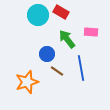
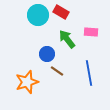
blue line: moved 8 px right, 5 px down
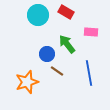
red rectangle: moved 5 px right
green arrow: moved 5 px down
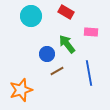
cyan circle: moved 7 px left, 1 px down
brown line: rotated 64 degrees counterclockwise
orange star: moved 6 px left, 8 px down
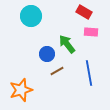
red rectangle: moved 18 px right
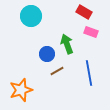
pink rectangle: rotated 16 degrees clockwise
green arrow: rotated 18 degrees clockwise
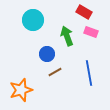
cyan circle: moved 2 px right, 4 px down
green arrow: moved 8 px up
brown line: moved 2 px left, 1 px down
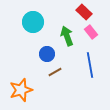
red rectangle: rotated 14 degrees clockwise
cyan circle: moved 2 px down
pink rectangle: rotated 32 degrees clockwise
blue line: moved 1 px right, 8 px up
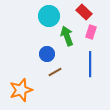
cyan circle: moved 16 px right, 6 px up
pink rectangle: rotated 56 degrees clockwise
blue line: moved 1 px up; rotated 10 degrees clockwise
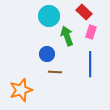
brown line: rotated 32 degrees clockwise
